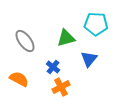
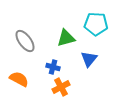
blue cross: rotated 24 degrees counterclockwise
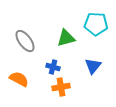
blue triangle: moved 4 px right, 7 px down
orange cross: rotated 18 degrees clockwise
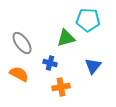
cyan pentagon: moved 8 px left, 4 px up
gray ellipse: moved 3 px left, 2 px down
blue cross: moved 3 px left, 4 px up
orange semicircle: moved 5 px up
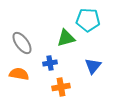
blue cross: rotated 24 degrees counterclockwise
orange semicircle: rotated 18 degrees counterclockwise
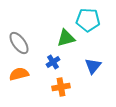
gray ellipse: moved 3 px left
blue cross: moved 3 px right, 1 px up; rotated 24 degrees counterclockwise
orange semicircle: rotated 24 degrees counterclockwise
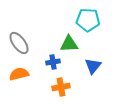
green triangle: moved 3 px right, 6 px down; rotated 12 degrees clockwise
blue cross: rotated 24 degrees clockwise
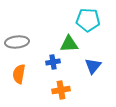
gray ellipse: moved 2 px left, 1 px up; rotated 60 degrees counterclockwise
orange semicircle: rotated 66 degrees counterclockwise
orange cross: moved 3 px down
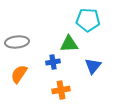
orange semicircle: rotated 24 degrees clockwise
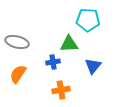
gray ellipse: rotated 20 degrees clockwise
orange semicircle: moved 1 px left
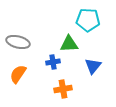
gray ellipse: moved 1 px right
orange cross: moved 2 px right, 1 px up
